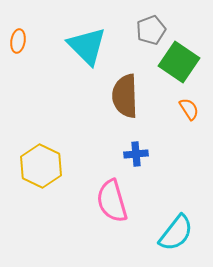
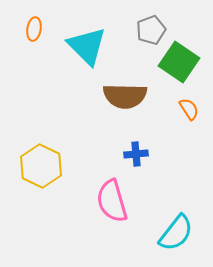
orange ellipse: moved 16 px right, 12 px up
brown semicircle: rotated 87 degrees counterclockwise
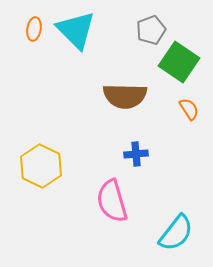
cyan triangle: moved 11 px left, 16 px up
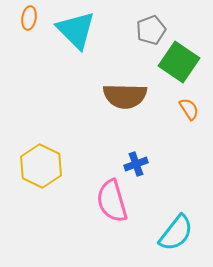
orange ellipse: moved 5 px left, 11 px up
blue cross: moved 10 px down; rotated 15 degrees counterclockwise
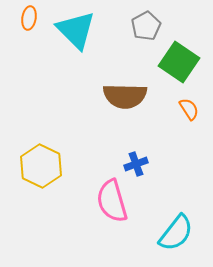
gray pentagon: moved 5 px left, 4 px up; rotated 8 degrees counterclockwise
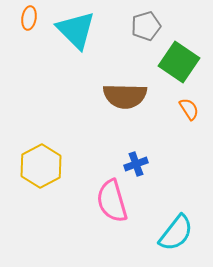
gray pentagon: rotated 12 degrees clockwise
yellow hexagon: rotated 6 degrees clockwise
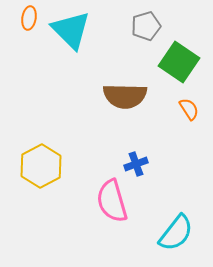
cyan triangle: moved 5 px left
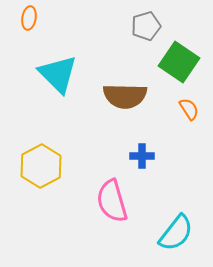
cyan triangle: moved 13 px left, 44 px down
blue cross: moved 6 px right, 8 px up; rotated 20 degrees clockwise
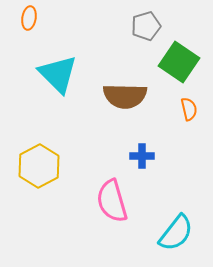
orange semicircle: rotated 20 degrees clockwise
yellow hexagon: moved 2 px left
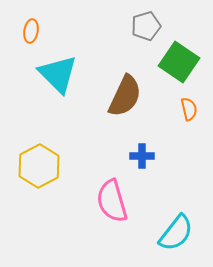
orange ellipse: moved 2 px right, 13 px down
brown semicircle: rotated 66 degrees counterclockwise
